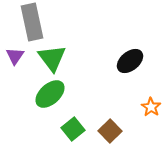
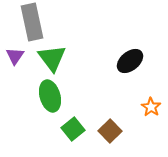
green ellipse: moved 2 px down; rotated 64 degrees counterclockwise
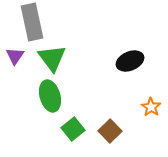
black ellipse: rotated 16 degrees clockwise
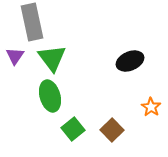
brown square: moved 2 px right, 1 px up
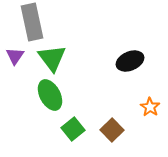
green ellipse: moved 1 px up; rotated 12 degrees counterclockwise
orange star: moved 1 px left
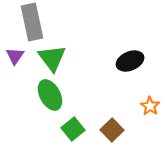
orange star: moved 1 px up
